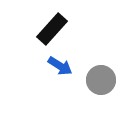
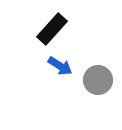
gray circle: moved 3 px left
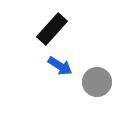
gray circle: moved 1 px left, 2 px down
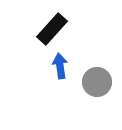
blue arrow: rotated 130 degrees counterclockwise
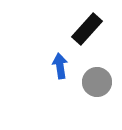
black rectangle: moved 35 px right
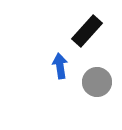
black rectangle: moved 2 px down
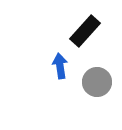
black rectangle: moved 2 px left
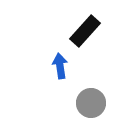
gray circle: moved 6 px left, 21 px down
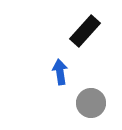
blue arrow: moved 6 px down
